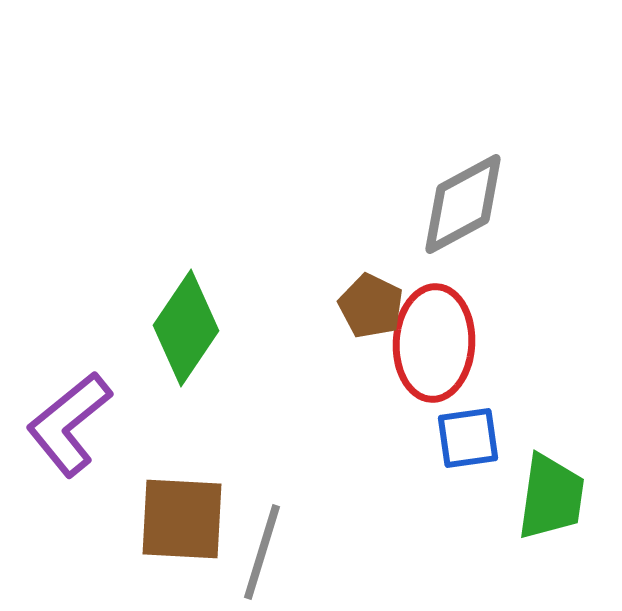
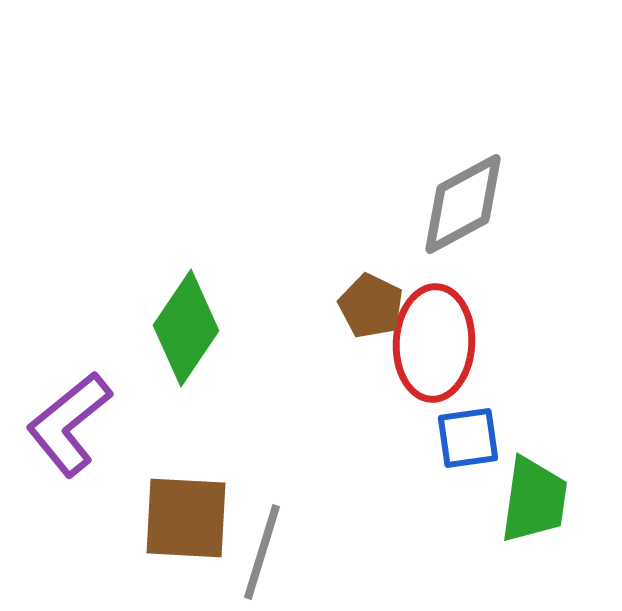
green trapezoid: moved 17 px left, 3 px down
brown square: moved 4 px right, 1 px up
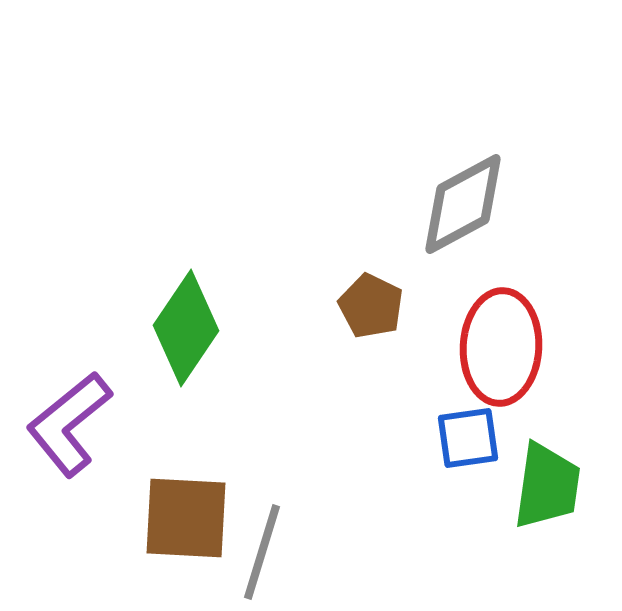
red ellipse: moved 67 px right, 4 px down
green trapezoid: moved 13 px right, 14 px up
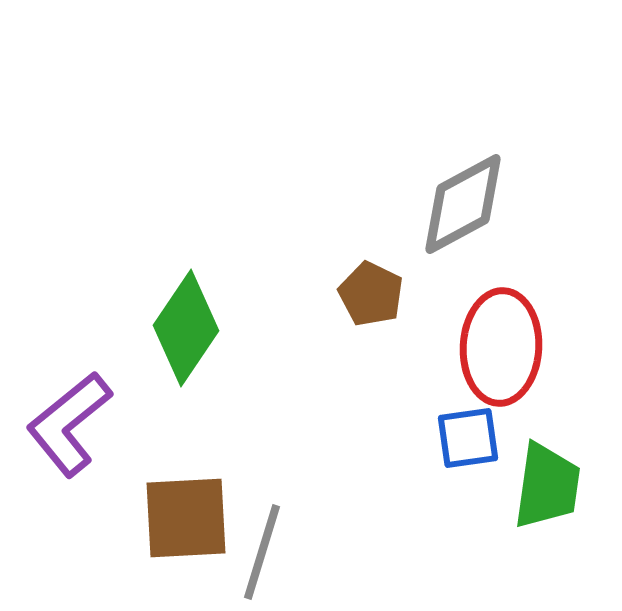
brown pentagon: moved 12 px up
brown square: rotated 6 degrees counterclockwise
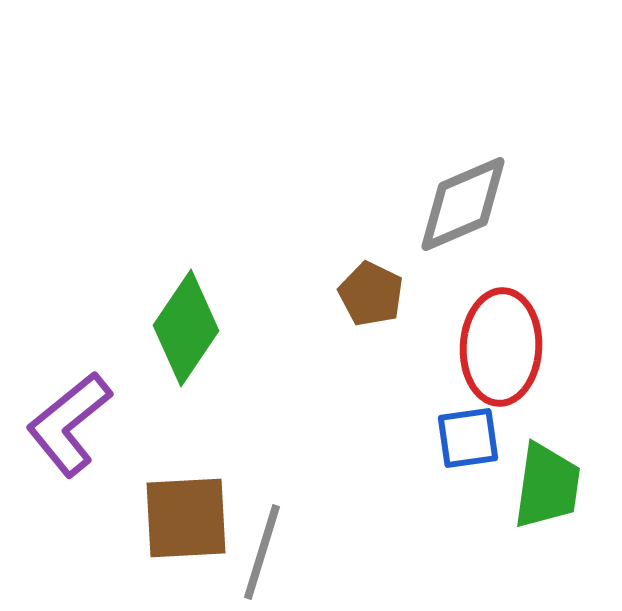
gray diamond: rotated 5 degrees clockwise
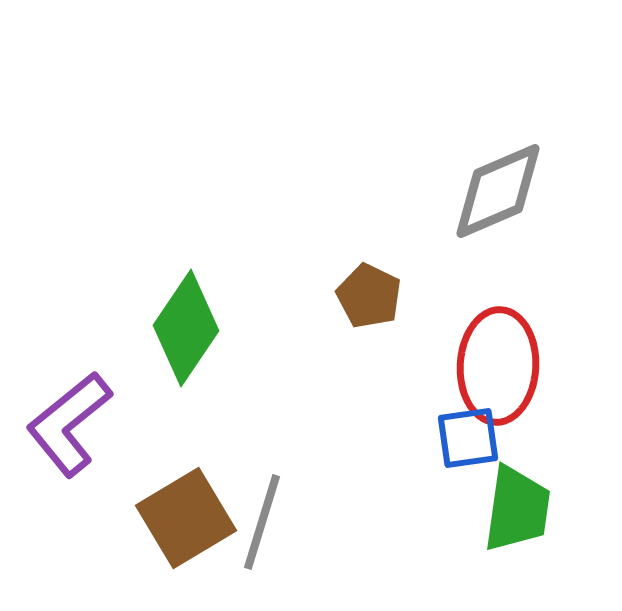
gray diamond: moved 35 px right, 13 px up
brown pentagon: moved 2 px left, 2 px down
red ellipse: moved 3 px left, 19 px down
green trapezoid: moved 30 px left, 23 px down
brown square: rotated 28 degrees counterclockwise
gray line: moved 30 px up
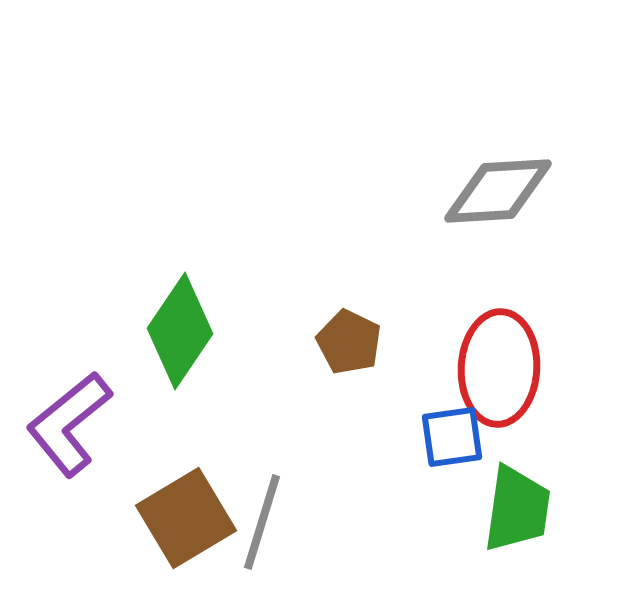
gray diamond: rotated 20 degrees clockwise
brown pentagon: moved 20 px left, 46 px down
green diamond: moved 6 px left, 3 px down
red ellipse: moved 1 px right, 2 px down
blue square: moved 16 px left, 1 px up
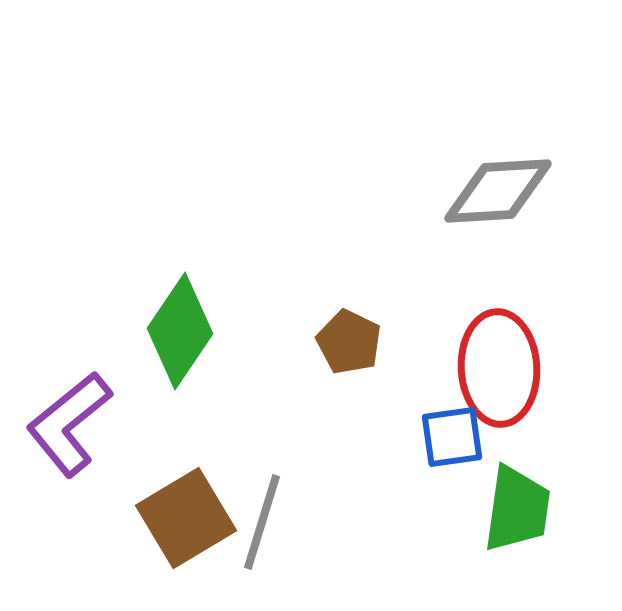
red ellipse: rotated 6 degrees counterclockwise
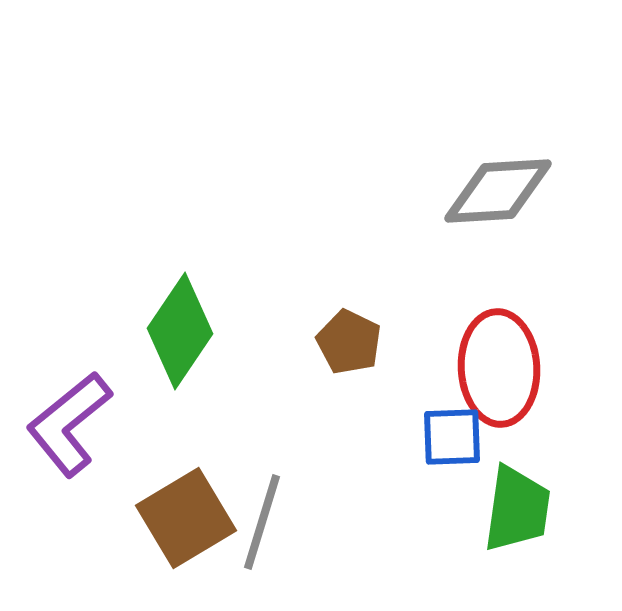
blue square: rotated 6 degrees clockwise
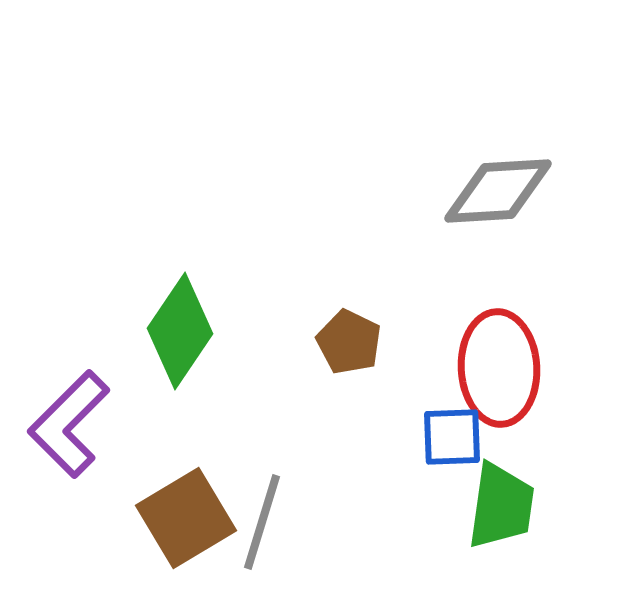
purple L-shape: rotated 6 degrees counterclockwise
green trapezoid: moved 16 px left, 3 px up
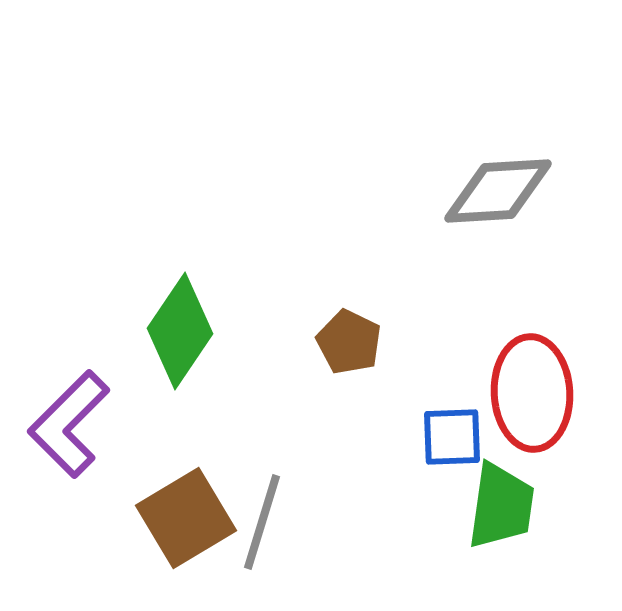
red ellipse: moved 33 px right, 25 px down
